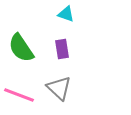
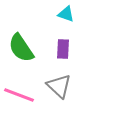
purple rectangle: moved 1 px right; rotated 12 degrees clockwise
gray triangle: moved 2 px up
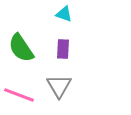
cyan triangle: moved 2 px left
gray triangle: rotated 16 degrees clockwise
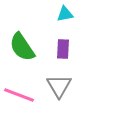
cyan triangle: moved 1 px right; rotated 30 degrees counterclockwise
green semicircle: moved 1 px right, 1 px up
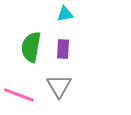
green semicircle: moved 9 px right; rotated 44 degrees clockwise
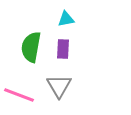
cyan triangle: moved 1 px right, 5 px down
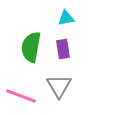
cyan triangle: moved 1 px up
purple rectangle: rotated 12 degrees counterclockwise
pink line: moved 2 px right, 1 px down
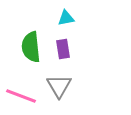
green semicircle: rotated 16 degrees counterclockwise
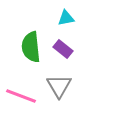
purple rectangle: rotated 42 degrees counterclockwise
